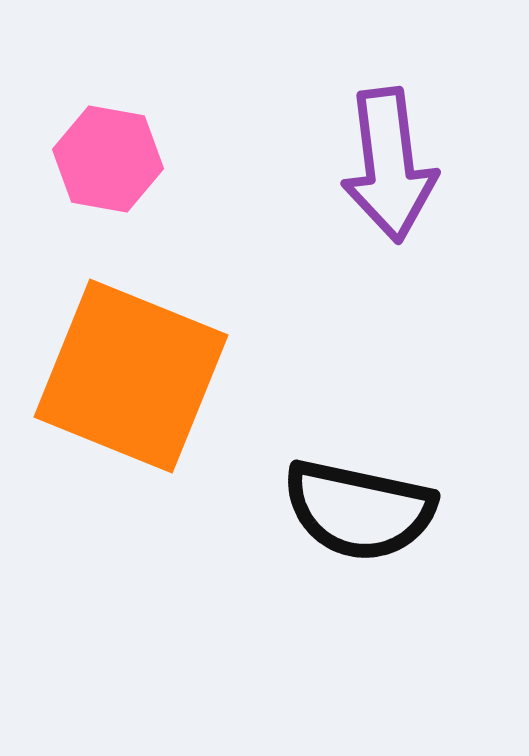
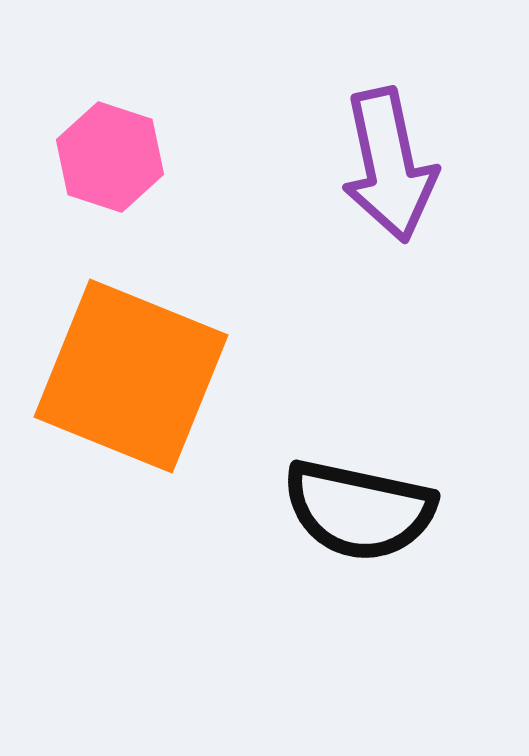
pink hexagon: moved 2 px right, 2 px up; rotated 8 degrees clockwise
purple arrow: rotated 5 degrees counterclockwise
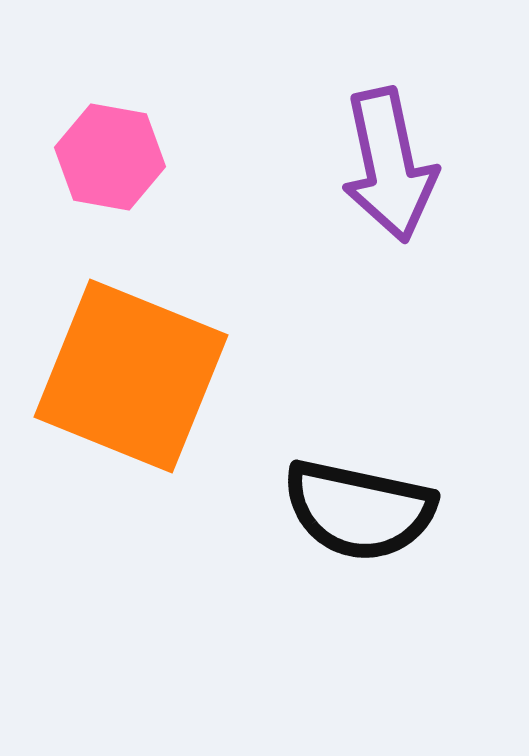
pink hexagon: rotated 8 degrees counterclockwise
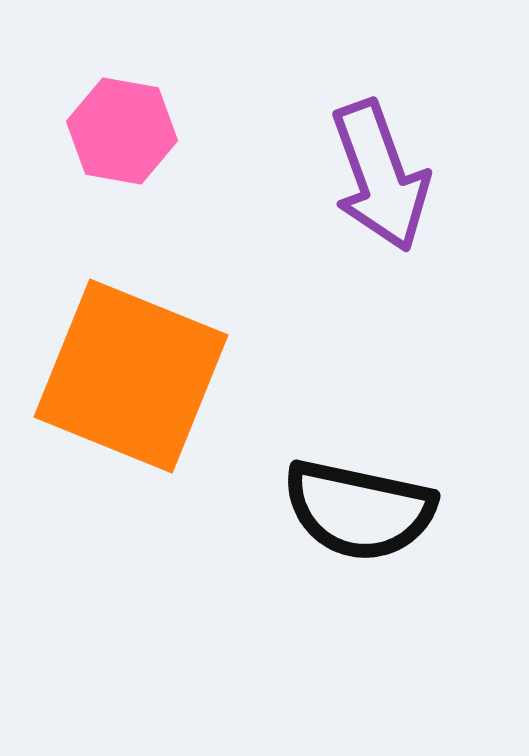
pink hexagon: moved 12 px right, 26 px up
purple arrow: moved 9 px left, 11 px down; rotated 8 degrees counterclockwise
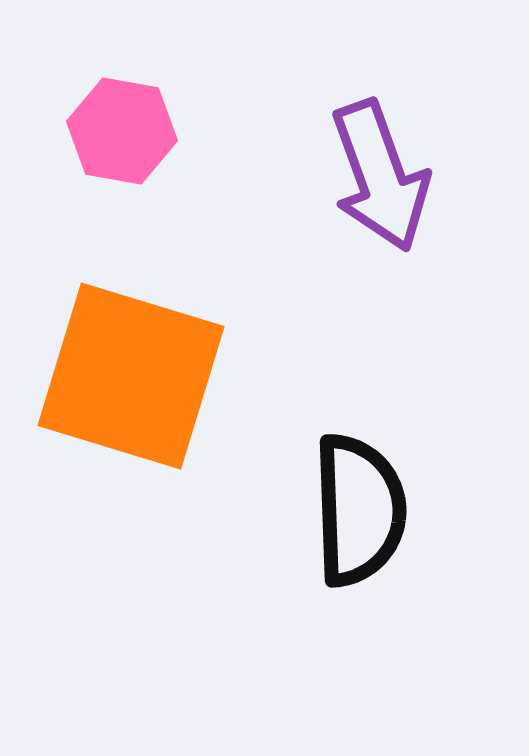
orange square: rotated 5 degrees counterclockwise
black semicircle: rotated 104 degrees counterclockwise
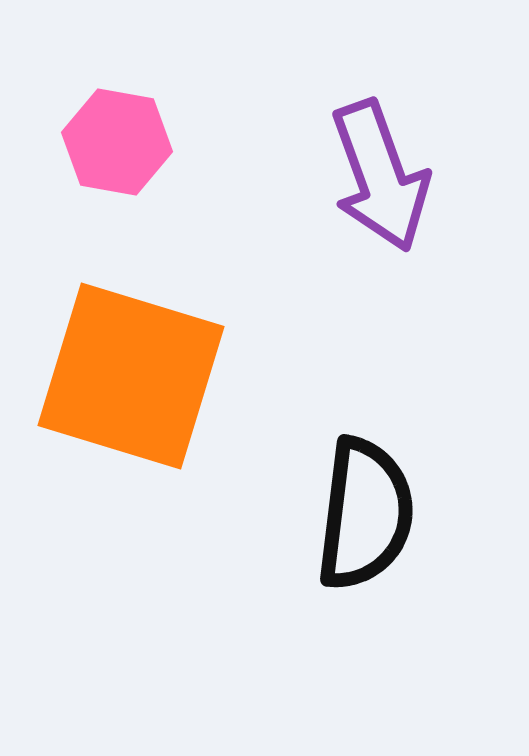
pink hexagon: moved 5 px left, 11 px down
black semicircle: moved 6 px right, 4 px down; rotated 9 degrees clockwise
